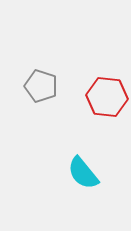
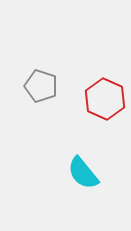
red hexagon: moved 2 px left, 2 px down; rotated 18 degrees clockwise
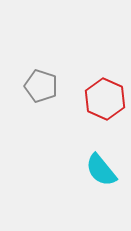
cyan semicircle: moved 18 px right, 3 px up
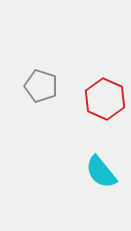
cyan semicircle: moved 2 px down
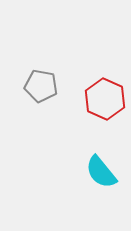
gray pentagon: rotated 8 degrees counterclockwise
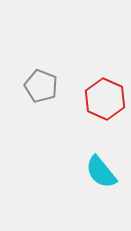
gray pentagon: rotated 12 degrees clockwise
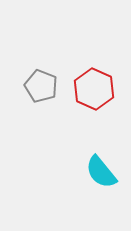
red hexagon: moved 11 px left, 10 px up
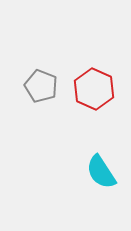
cyan semicircle: rotated 6 degrees clockwise
